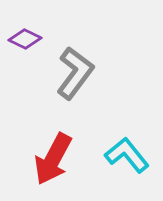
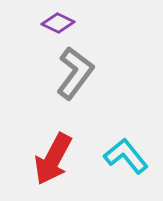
purple diamond: moved 33 px right, 16 px up
cyan L-shape: moved 1 px left, 1 px down
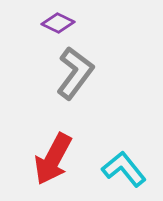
cyan L-shape: moved 2 px left, 13 px down
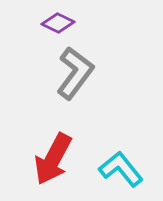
cyan L-shape: moved 3 px left
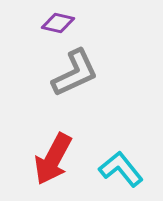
purple diamond: rotated 12 degrees counterclockwise
gray L-shape: rotated 28 degrees clockwise
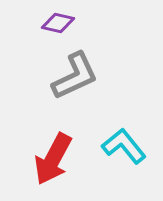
gray L-shape: moved 3 px down
cyan L-shape: moved 3 px right, 23 px up
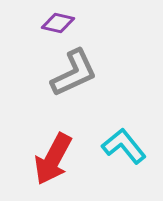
gray L-shape: moved 1 px left, 3 px up
